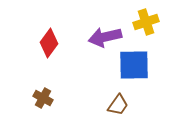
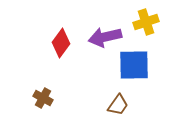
red diamond: moved 12 px right
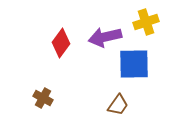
blue square: moved 1 px up
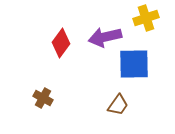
yellow cross: moved 4 px up
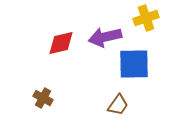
red diamond: rotated 40 degrees clockwise
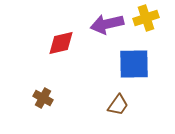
purple arrow: moved 2 px right, 13 px up
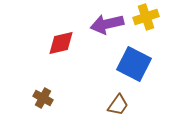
yellow cross: moved 1 px up
blue square: rotated 28 degrees clockwise
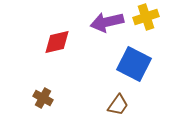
purple arrow: moved 2 px up
red diamond: moved 4 px left, 1 px up
